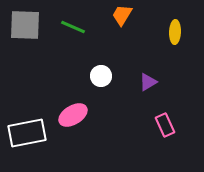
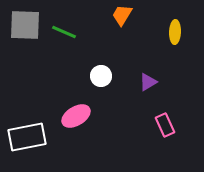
green line: moved 9 px left, 5 px down
pink ellipse: moved 3 px right, 1 px down
white rectangle: moved 4 px down
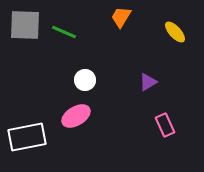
orange trapezoid: moved 1 px left, 2 px down
yellow ellipse: rotated 45 degrees counterclockwise
white circle: moved 16 px left, 4 px down
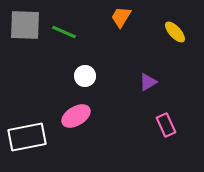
white circle: moved 4 px up
pink rectangle: moved 1 px right
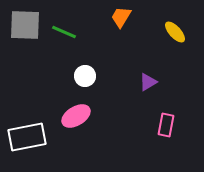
pink rectangle: rotated 35 degrees clockwise
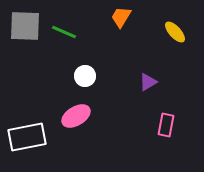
gray square: moved 1 px down
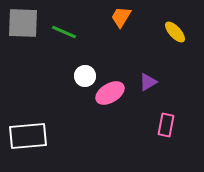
gray square: moved 2 px left, 3 px up
pink ellipse: moved 34 px right, 23 px up
white rectangle: moved 1 px right, 1 px up; rotated 6 degrees clockwise
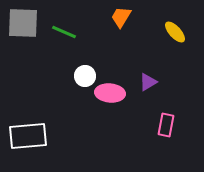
pink ellipse: rotated 36 degrees clockwise
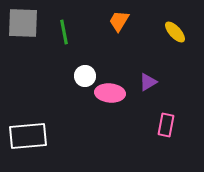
orange trapezoid: moved 2 px left, 4 px down
green line: rotated 55 degrees clockwise
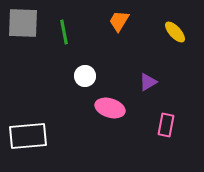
pink ellipse: moved 15 px down; rotated 12 degrees clockwise
